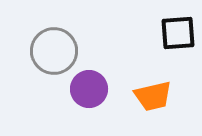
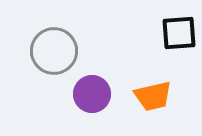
black square: moved 1 px right
purple circle: moved 3 px right, 5 px down
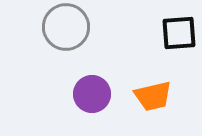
gray circle: moved 12 px right, 24 px up
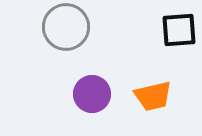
black square: moved 3 px up
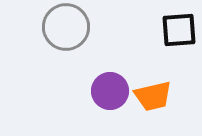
purple circle: moved 18 px right, 3 px up
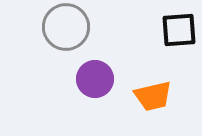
purple circle: moved 15 px left, 12 px up
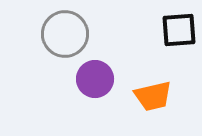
gray circle: moved 1 px left, 7 px down
